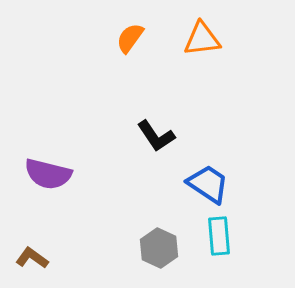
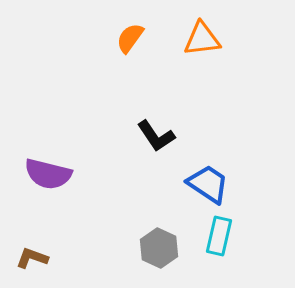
cyan rectangle: rotated 18 degrees clockwise
brown L-shape: rotated 16 degrees counterclockwise
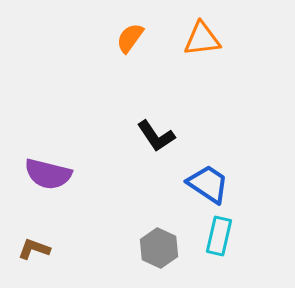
brown L-shape: moved 2 px right, 9 px up
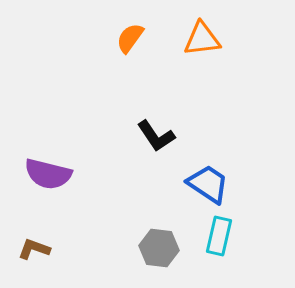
gray hexagon: rotated 18 degrees counterclockwise
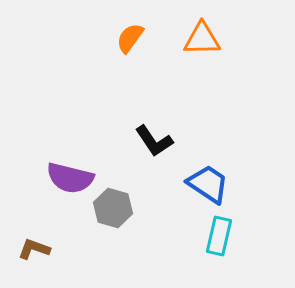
orange triangle: rotated 6 degrees clockwise
black L-shape: moved 2 px left, 5 px down
purple semicircle: moved 22 px right, 4 px down
gray hexagon: moved 46 px left, 40 px up; rotated 9 degrees clockwise
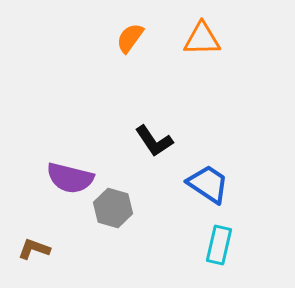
cyan rectangle: moved 9 px down
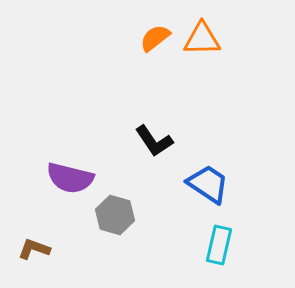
orange semicircle: moved 25 px right; rotated 16 degrees clockwise
gray hexagon: moved 2 px right, 7 px down
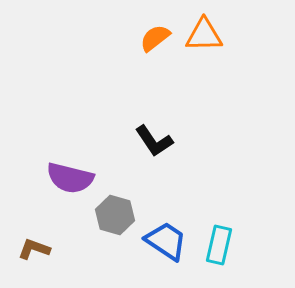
orange triangle: moved 2 px right, 4 px up
blue trapezoid: moved 42 px left, 57 px down
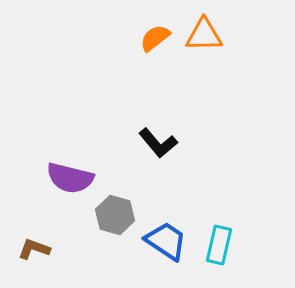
black L-shape: moved 4 px right, 2 px down; rotated 6 degrees counterclockwise
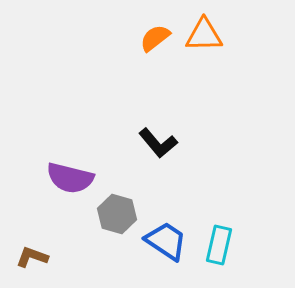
gray hexagon: moved 2 px right, 1 px up
brown L-shape: moved 2 px left, 8 px down
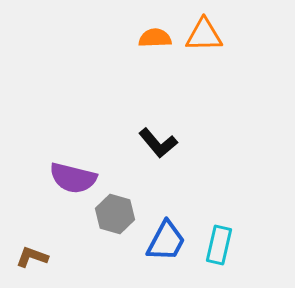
orange semicircle: rotated 36 degrees clockwise
purple semicircle: moved 3 px right
gray hexagon: moved 2 px left
blue trapezoid: rotated 84 degrees clockwise
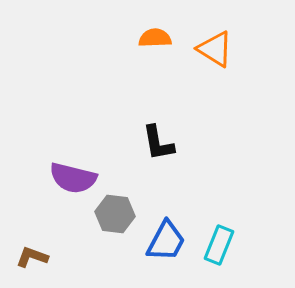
orange triangle: moved 11 px right, 14 px down; rotated 33 degrees clockwise
black L-shape: rotated 30 degrees clockwise
gray hexagon: rotated 9 degrees counterclockwise
cyan rectangle: rotated 9 degrees clockwise
